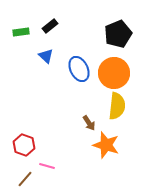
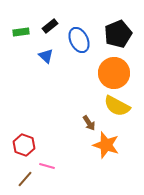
blue ellipse: moved 29 px up
yellow semicircle: rotated 112 degrees clockwise
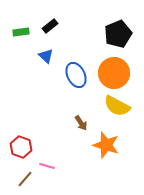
blue ellipse: moved 3 px left, 35 px down
brown arrow: moved 8 px left
red hexagon: moved 3 px left, 2 px down
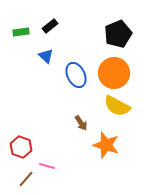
brown line: moved 1 px right
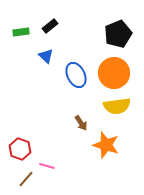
yellow semicircle: rotated 36 degrees counterclockwise
red hexagon: moved 1 px left, 2 px down
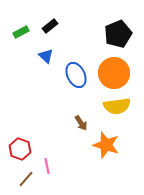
green rectangle: rotated 21 degrees counterclockwise
pink line: rotated 63 degrees clockwise
